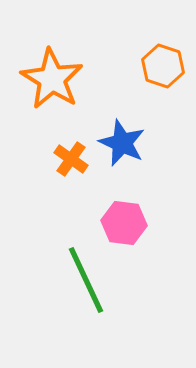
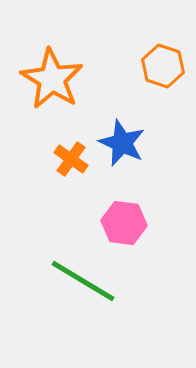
green line: moved 3 px left, 1 px down; rotated 34 degrees counterclockwise
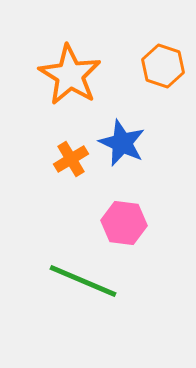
orange star: moved 18 px right, 4 px up
orange cross: rotated 24 degrees clockwise
green line: rotated 8 degrees counterclockwise
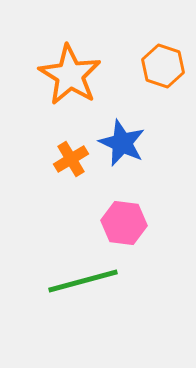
green line: rotated 38 degrees counterclockwise
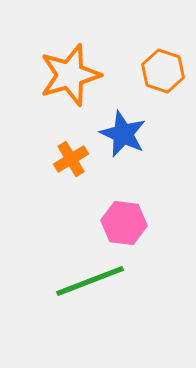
orange hexagon: moved 5 px down
orange star: rotated 24 degrees clockwise
blue star: moved 1 px right, 9 px up
green line: moved 7 px right; rotated 6 degrees counterclockwise
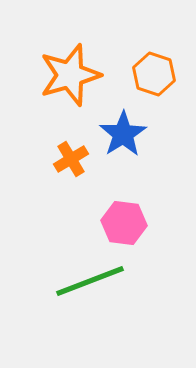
orange hexagon: moved 9 px left, 3 px down
blue star: rotated 15 degrees clockwise
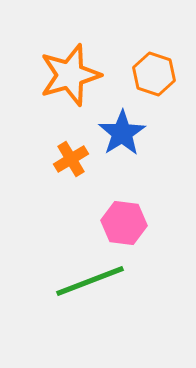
blue star: moved 1 px left, 1 px up
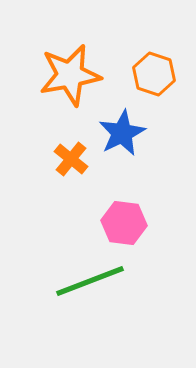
orange star: rotated 6 degrees clockwise
blue star: rotated 6 degrees clockwise
orange cross: rotated 20 degrees counterclockwise
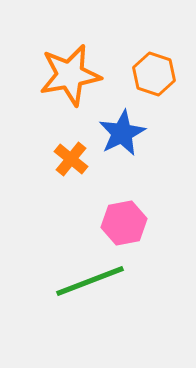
pink hexagon: rotated 18 degrees counterclockwise
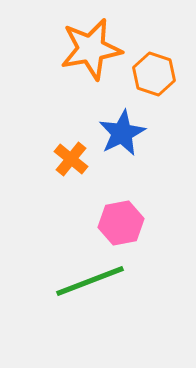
orange star: moved 21 px right, 26 px up
pink hexagon: moved 3 px left
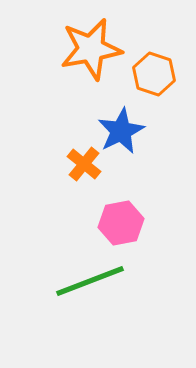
blue star: moved 1 px left, 2 px up
orange cross: moved 13 px right, 5 px down
